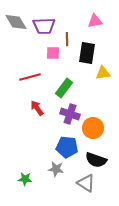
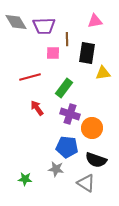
orange circle: moved 1 px left
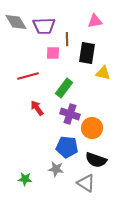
yellow triangle: rotated 21 degrees clockwise
red line: moved 2 px left, 1 px up
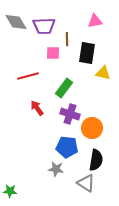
black semicircle: rotated 100 degrees counterclockwise
green star: moved 15 px left, 12 px down
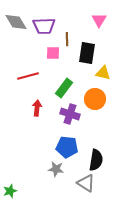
pink triangle: moved 4 px right, 1 px up; rotated 49 degrees counterclockwise
red arrow: rotated 42 degrees clockwise
orange circle: moved 3 px right, 29 px up
green star: rotated 24 degrees counterclockwise
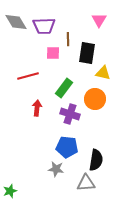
brown line: moved 1 px right
gray triangle: rotated 36 degrees counterclockwise
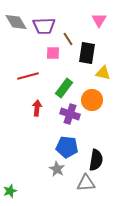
brown line: rotated 32 degrees counterclockwise
orange circle: moved 3 px left, 1 px down
gray star: moved 1 px right; rotated 21 degrees clockwise
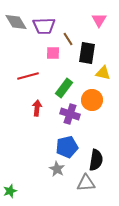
blue pentagon: rotated 20 degrees counterclockwise
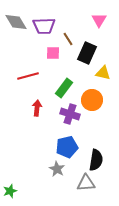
black rectangle: rotated 15 degrees clockwise
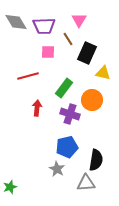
pink triangle: moved 20 px left
pink square: moved 5 px left, 1 px up
green star: moved 4 px up
